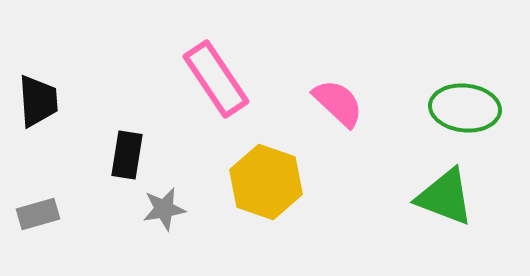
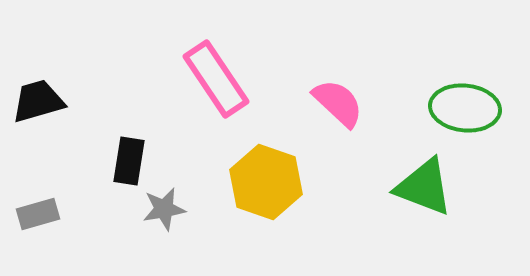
black trapezoid: rotated 102 degrees counterclockwise
black rectangle: moved 2 px right, 6 px down
green triangle: moved 21 px left, 10 px up
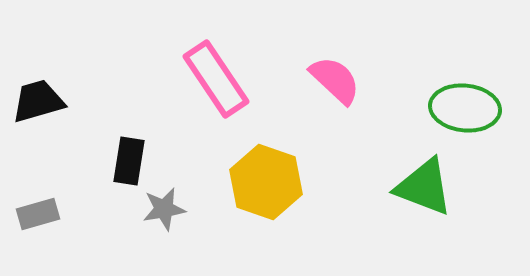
pink semicircle: moved 3 px left, 23 px up
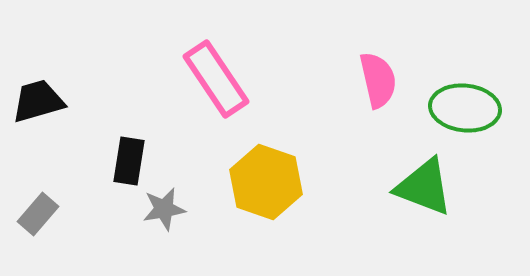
pink semicircle: moved 43 px right; rotated 34 degrees clockwise
gray rectangle: rotated 33 degrees counterclockwise
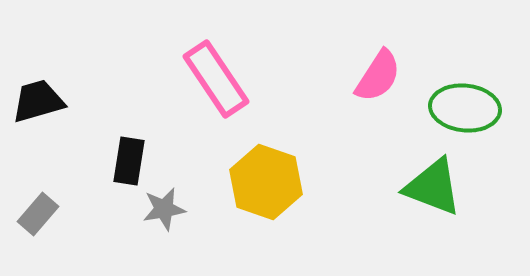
pink semicircle: moved 4 px up; rotated 46 degrees clockwise
green triangle: moved 9 px right
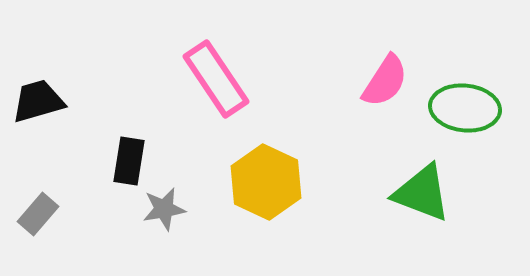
pink semicircle: moved 7 px right, 5 px down
yellow hexagon: rotated 6 degrees clockwise
green triangle: moved 11 px left, 6 px down
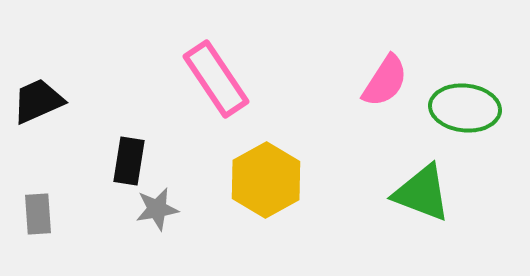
black trapezoid: rotated 8 degrees counterclockwise
yellow hexagon: moved 2 px up; rotated 6 degrees clockwise
gray star: moved 7 px left
gray rectangle: rotated 45 degrees counterclockwise
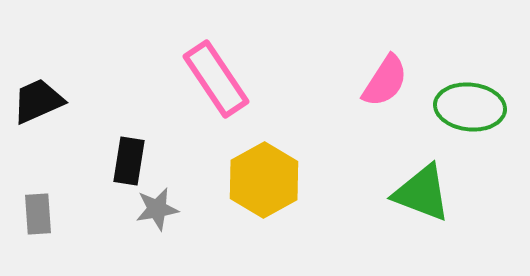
green ellipse: moved 5 px right, 1 px up
yellow hexagon: moved 2 px left
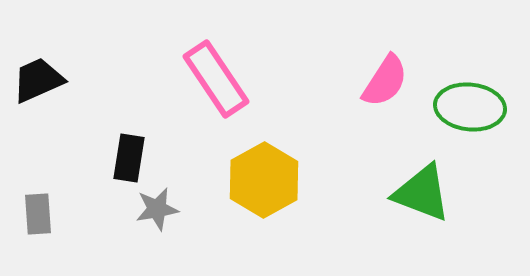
black trapezoid: moved 21 px up
black rectangle: moved 3 px up
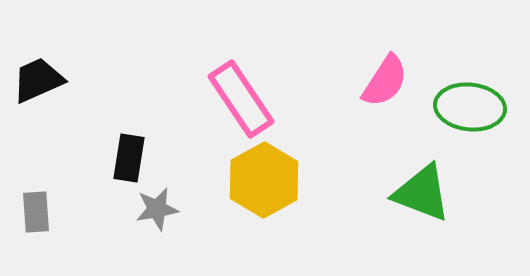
pink rectangle: moved 25 px right, 20 px down
gray rectangle: moved 2 px left, 2 px up
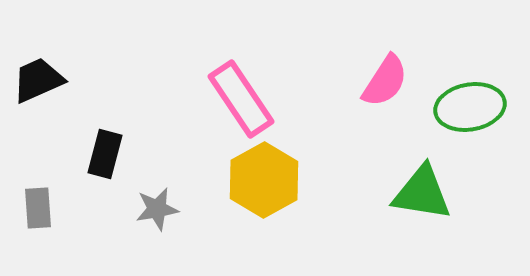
green ellipse: rotated 16 degrees counterclockwise
black rectangle: moved 24 px left, 4 px up; rotated 6 degrees clockwise
green triangle: rotated 12 degrees counterclockwise
gray rectangle: moved 2 px right, 4 px up
